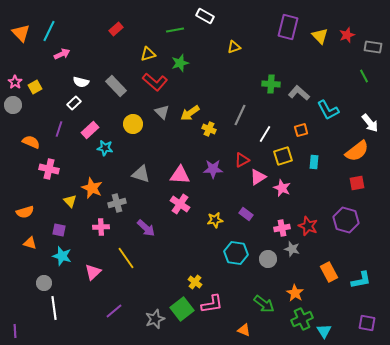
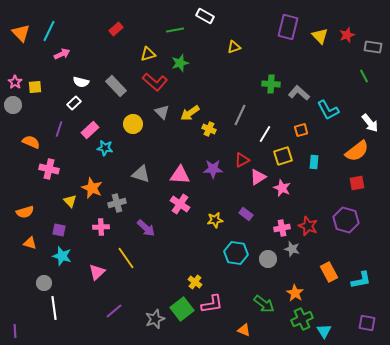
yellow square at (35, 87): rotated 24 degrees clockwise
pink triangle at (93, 272): moved 4 px right
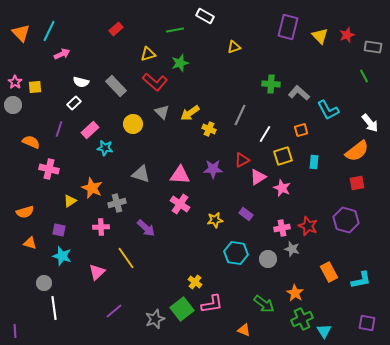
yellow triangle at (70, 201): rotated 40 degrees clockwise
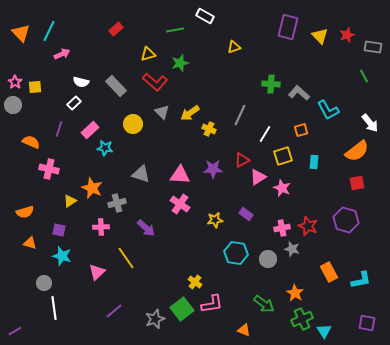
purple line at (15, 331): rotated 64 degrees clockwise
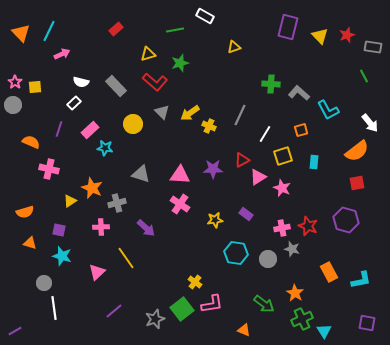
yellow cross at (209, 129): moved 3 px up
